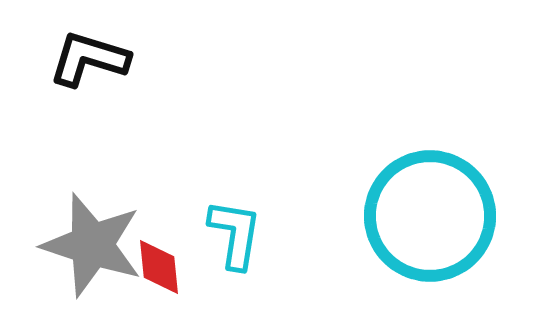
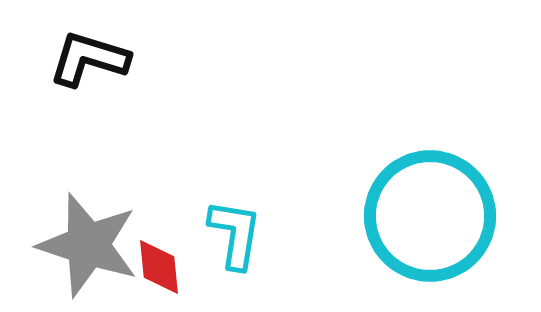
gray star: moved 4 px left
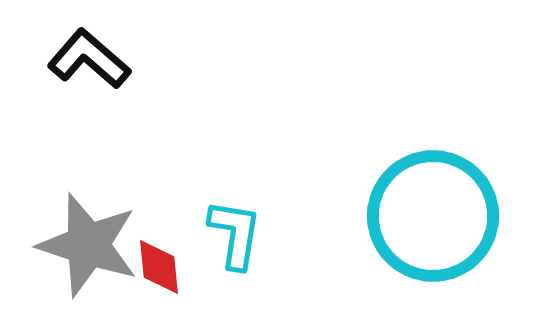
black L-shape: rotated 24 degrees clockwise
cyan circle: moved 3 px right
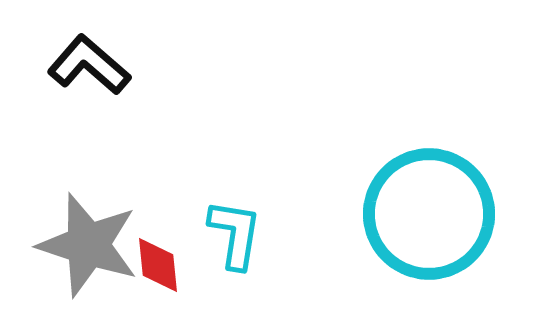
black L-shape: moved 6 px down
cyan circle: moved 4 px left, 2 px up
red diamond: moved 1 px left, 2 px up
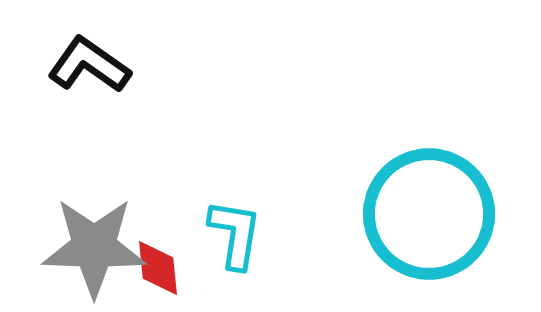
black L-shape: rotated 6 degrees counterclockwise
gray star: moved 6 px right, 2 px down; rotated 16 degrees counterclockwise
red diamond: moved 3 px down
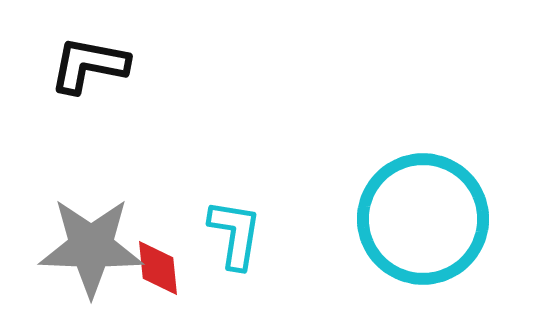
black L-shape: rotated 24 degrees counterclockwise
cyan circle: moved 6 px left, 5 px down
gray star: moved 3 px left
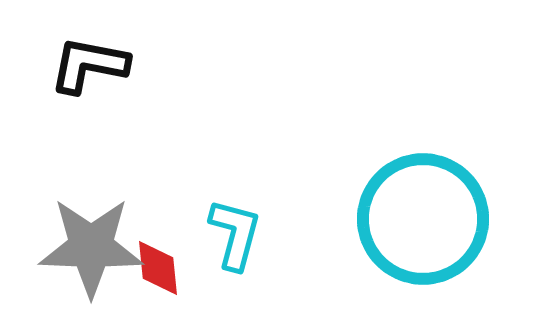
cyan L-shape: rotated 6 degrees clockwise
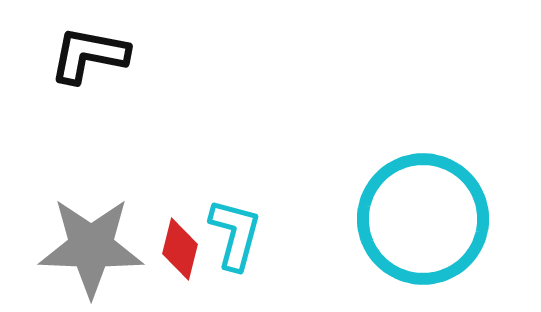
black L-shape: moved 10 px up
red diamond: moved 22 px right, 19 px up; rotated 20 degrees clockwise
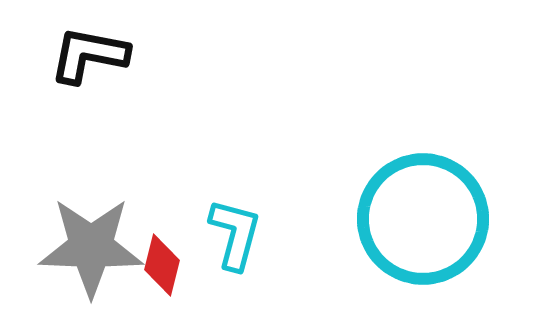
red diamond: moved 18 px left, 16 px down
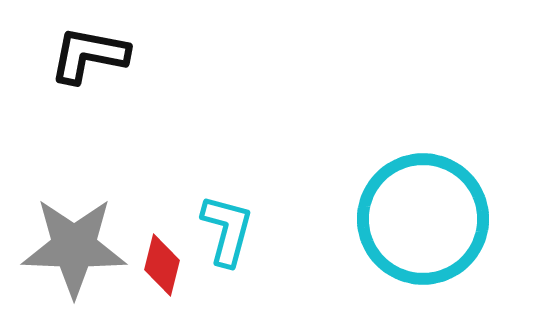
cyan L-shape: moved 8 px left, 4 px up
gray star: moved 17 px left
